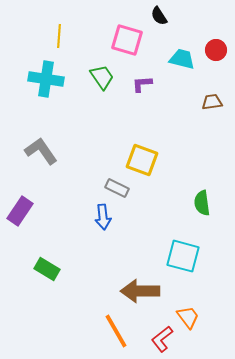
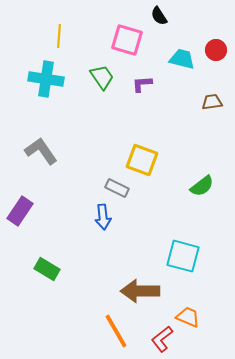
green semicircle: moved 17 px up; rotated 120 degrees counterclockwise
orange trapezoid: rotated 30 degrees counterclockwise
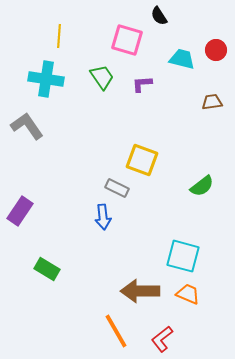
gray L-shape: moved 14 px left, 25 px up
orange trapezoid: moved 23 px up
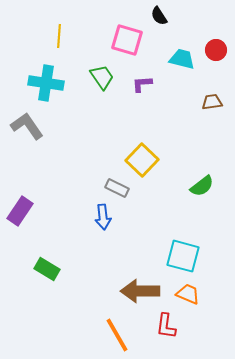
cyan cross: moved 4 px down
yellow square: rotated 24 degrees clockwise
orange line: moved 1 px right, 4 px down
red L-shape: moved 4 px right, 13 px up; rotated 44 degrees counterclockwise
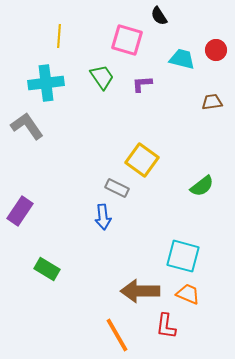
cyan cross: rotated 16 degrees counterclockwise
yellow square: rotated 8 degrees counterclockwise
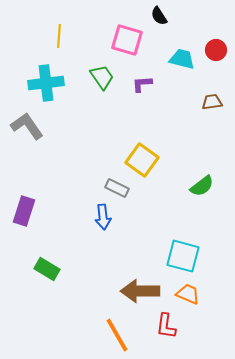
purple rectangle: moved 4 px right; rotated 16 degrees counterclockwise
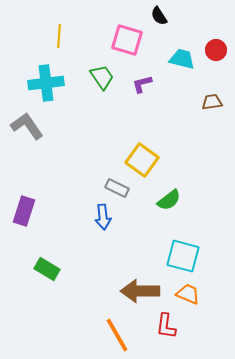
purple L-shape: rotated 10 degrees counterclockwise
green semicircle: moved 33 px left, 14 px down
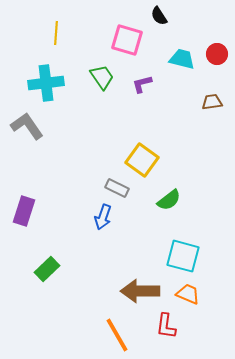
yellow line: moved 3 px left, 3 px up
red circle: moved 1 px right, 4 px down
blue arrow: rotated 25 degrees clockwise
green rectangle: rotated 75 degrees counterclockwise
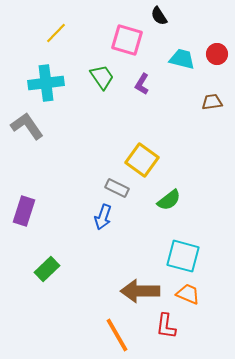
yellow line: rotated 40 degrees clockwise
purple L-shape: rotated 45 degrees counterclockwise
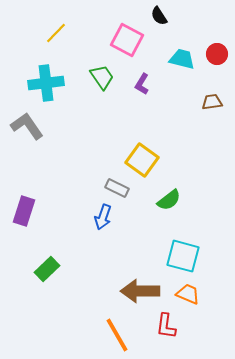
pink square: rotated 12 degrees clockwise
